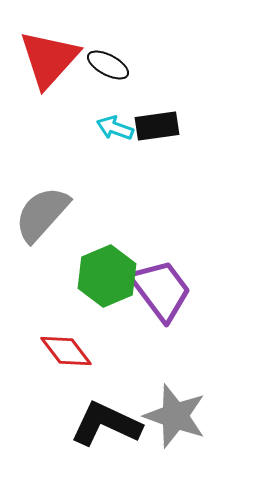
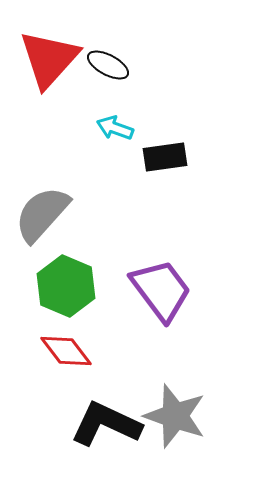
black rectangle: moved 8 px right, 31 px down
green hexagon: moved 41 px left, 10 px down; rotated 14 degrees counterclockwise
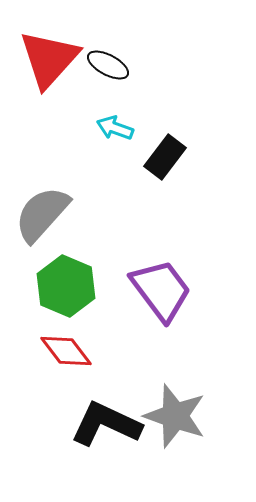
black rectangle: rotated 45 degrees counterclockwise
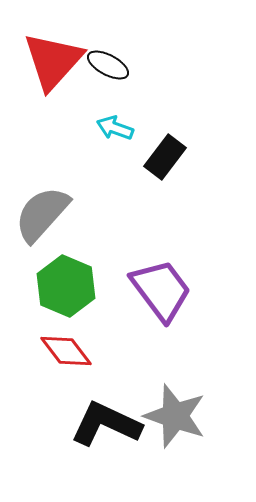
red triangle: moved 4 px right, 2 px down
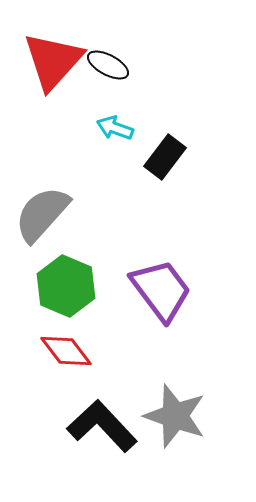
black L-shape: moved 4 px left, 2 px down; rotated 22 degrees clockwise
